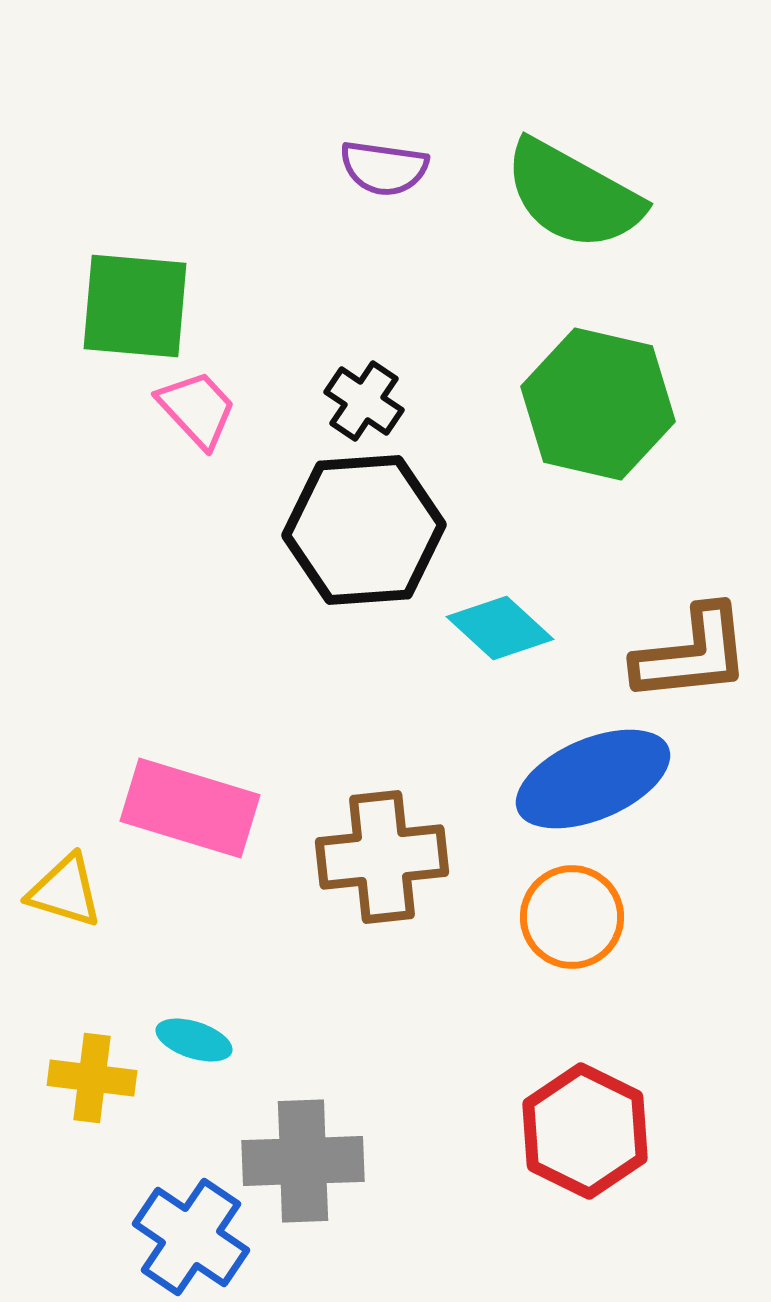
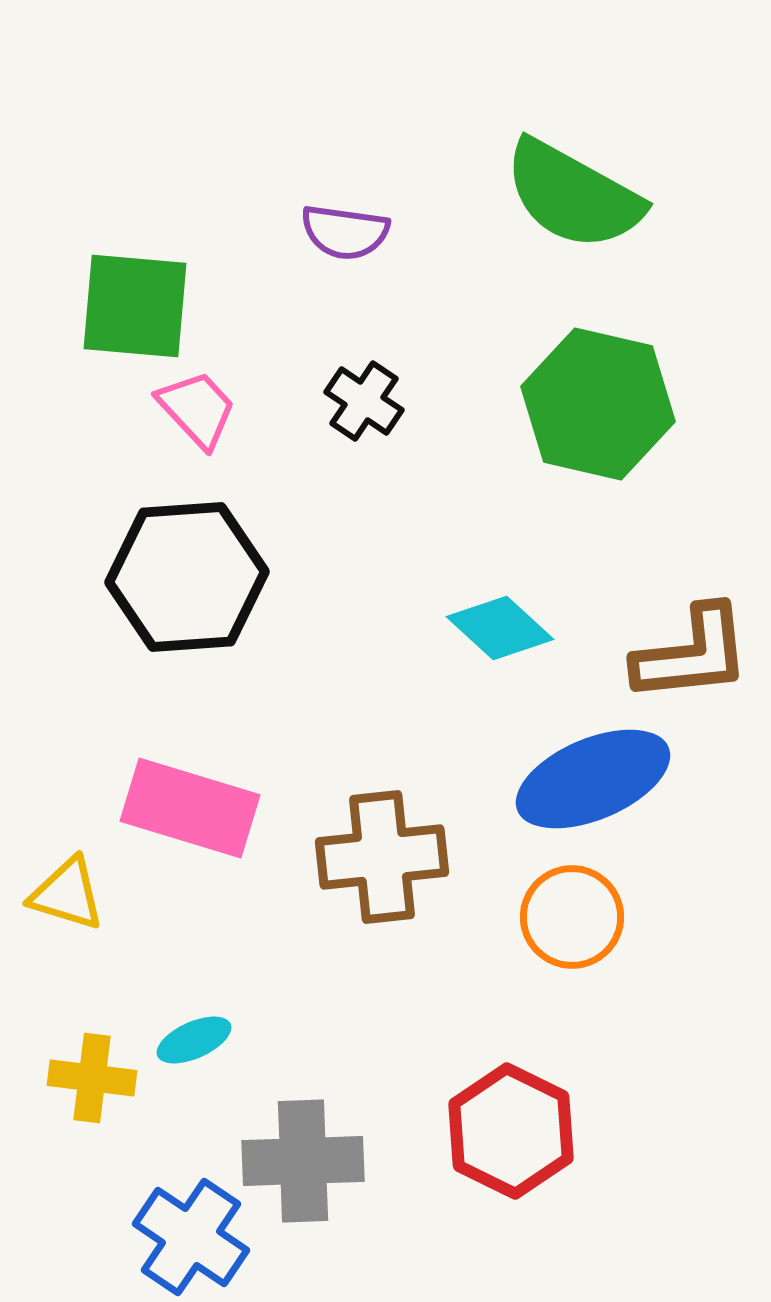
purple semicircle: moved 39 px left, 64 px down
black hexagon: moved 177 px left, 47 px down
yellow triangle: moved 2 px right, 3 px down
cyan ellipse: rotated 42 degrees counterclockwise
red hexagon: moved 74 px left
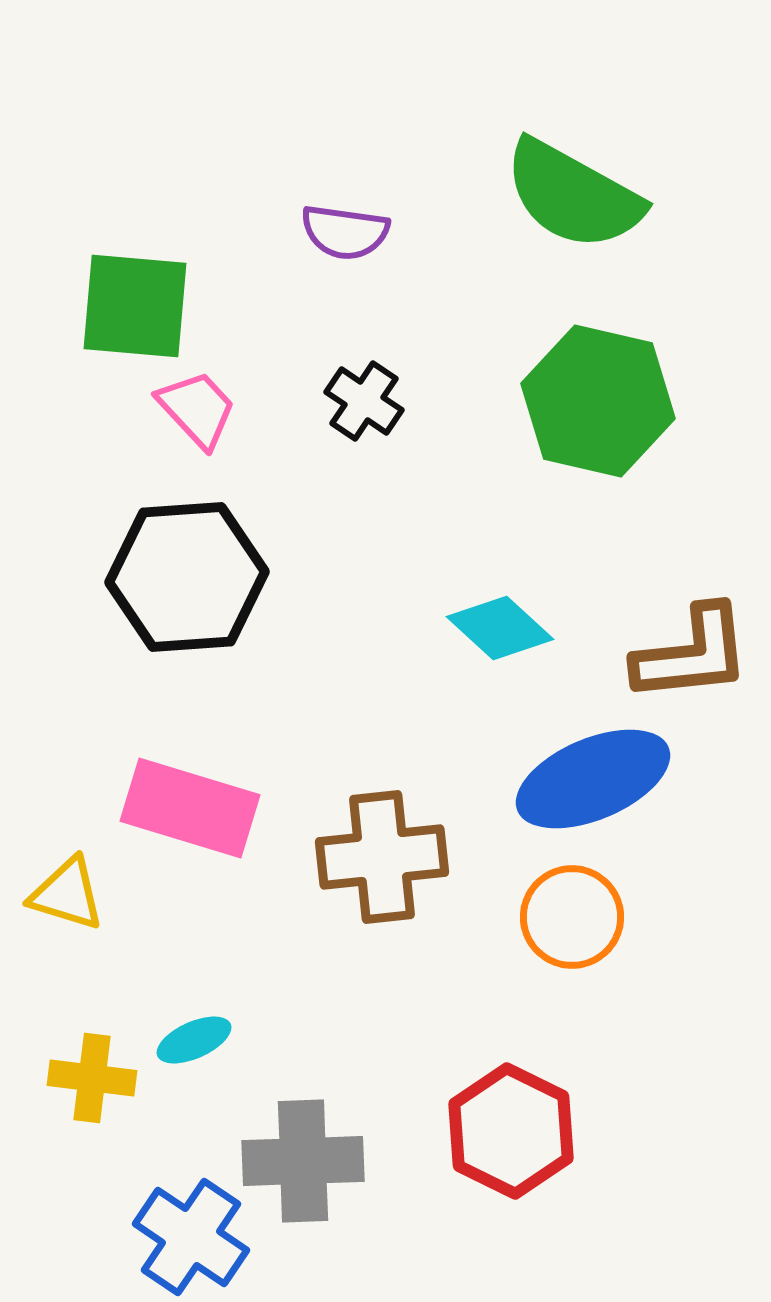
green hexagon: moved 3 px up
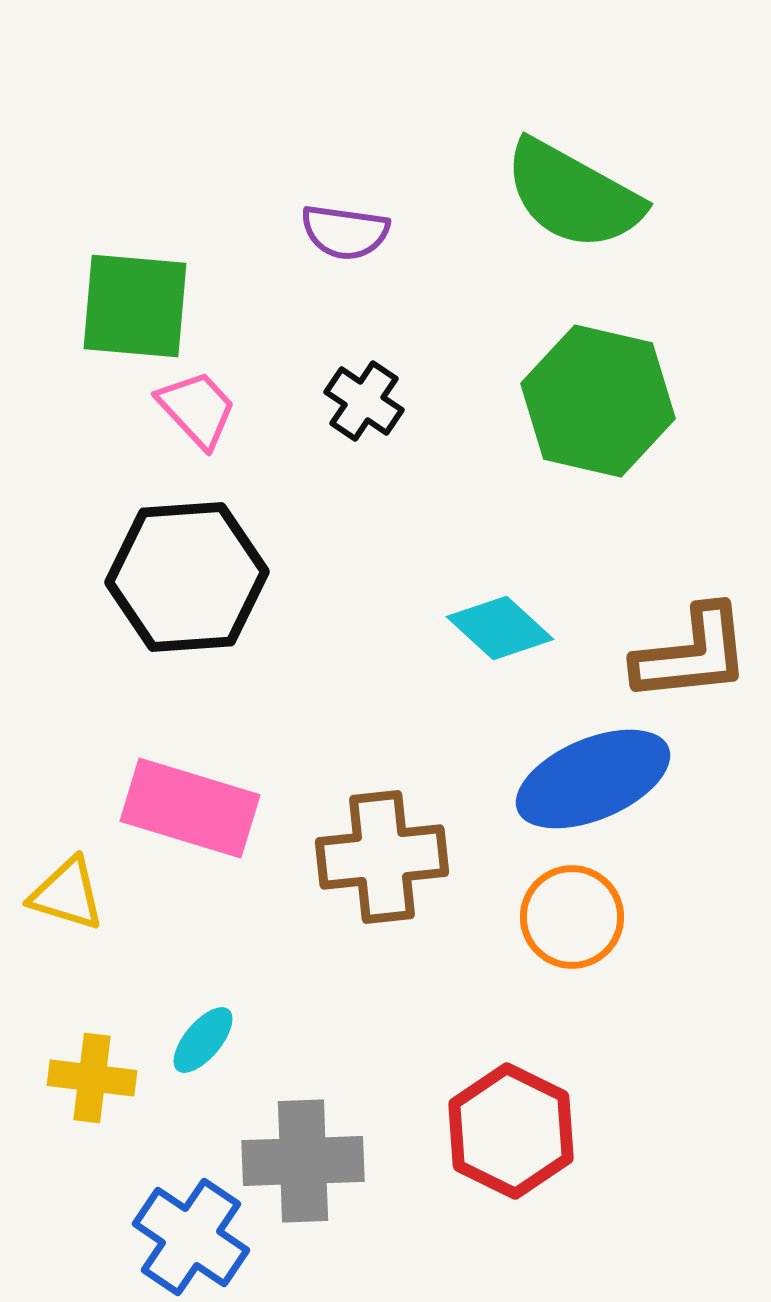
cyan ellipse: moved 9 px right; rotated 26 degrees counterclockwise
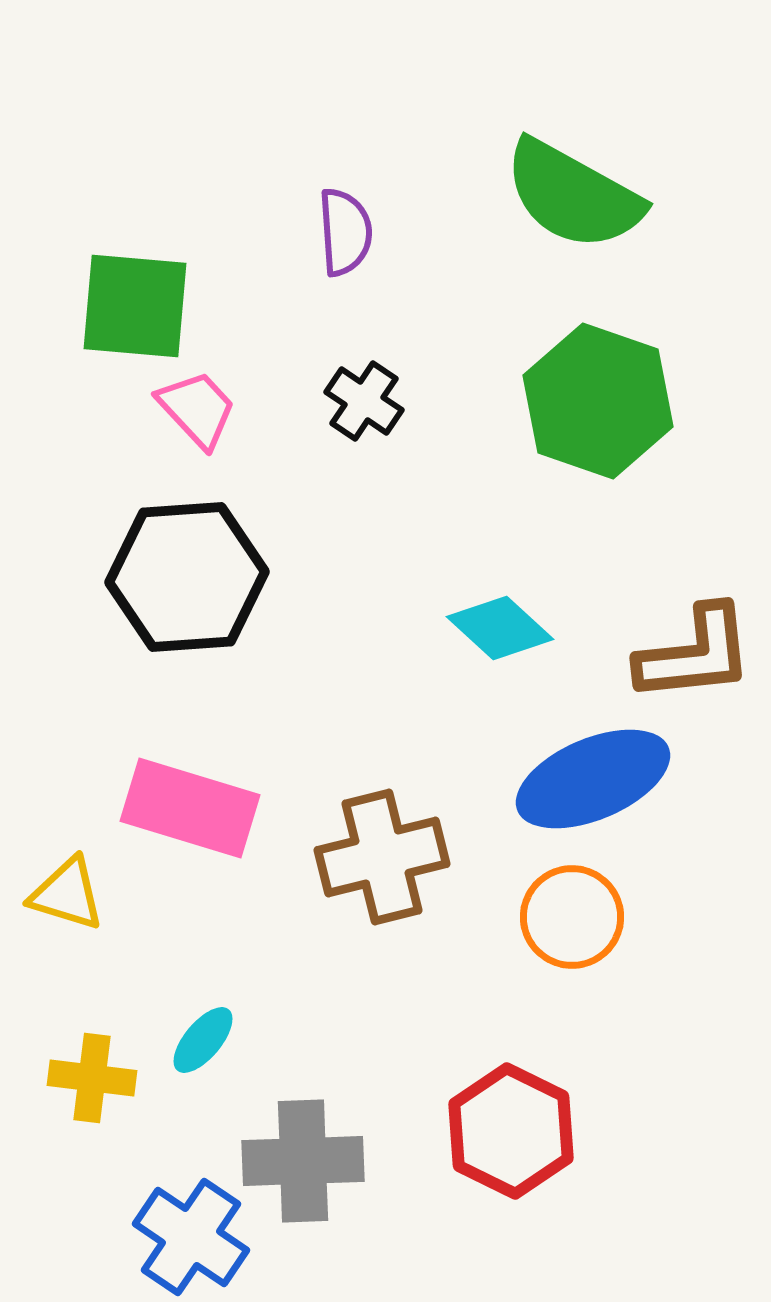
purple semicircle: rotated 102 degrees counterclockwise
green hexagon: rotated 6 degrees clockwise
brown L-shape: moved 3 px right
brown cross: rotated 8 degrees counterclockwise
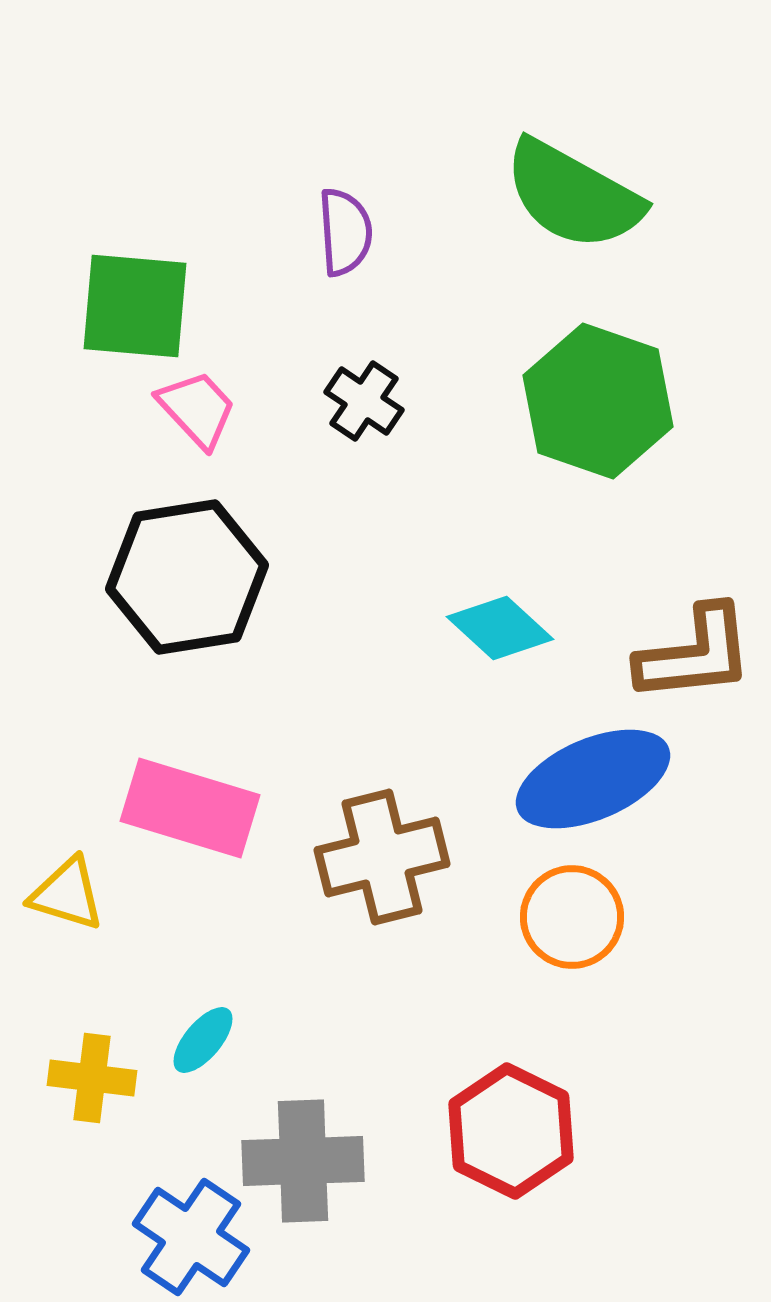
black hexagon: rotated 5 degrees counterclockwise
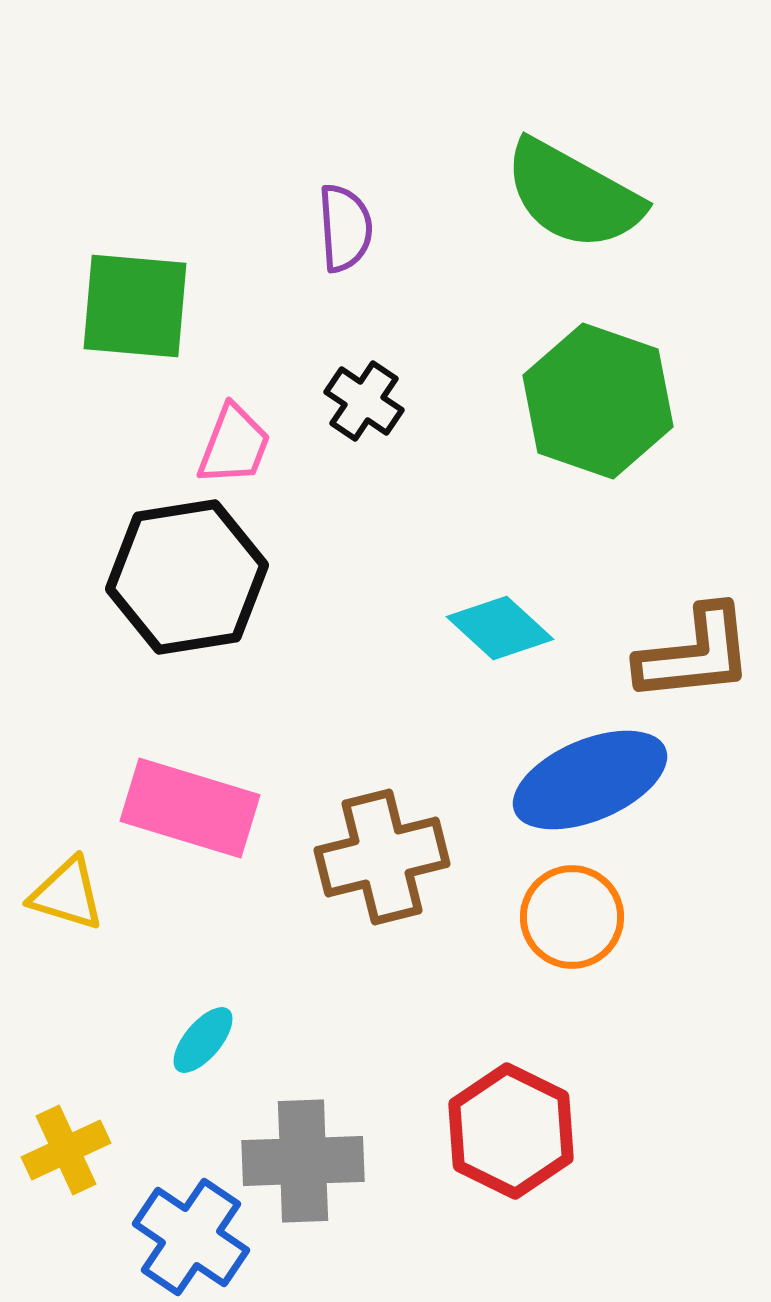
purple semicircle: moved 4 px up
pink trapezoid: moved 37 px right, 36 px down; rotated 64 degrees clockwise
blue ellipse: moved 3 px left, 1 px down
yellow cross: moved 26 px left, 72 px down; rotated 32 degrees counterclockwise
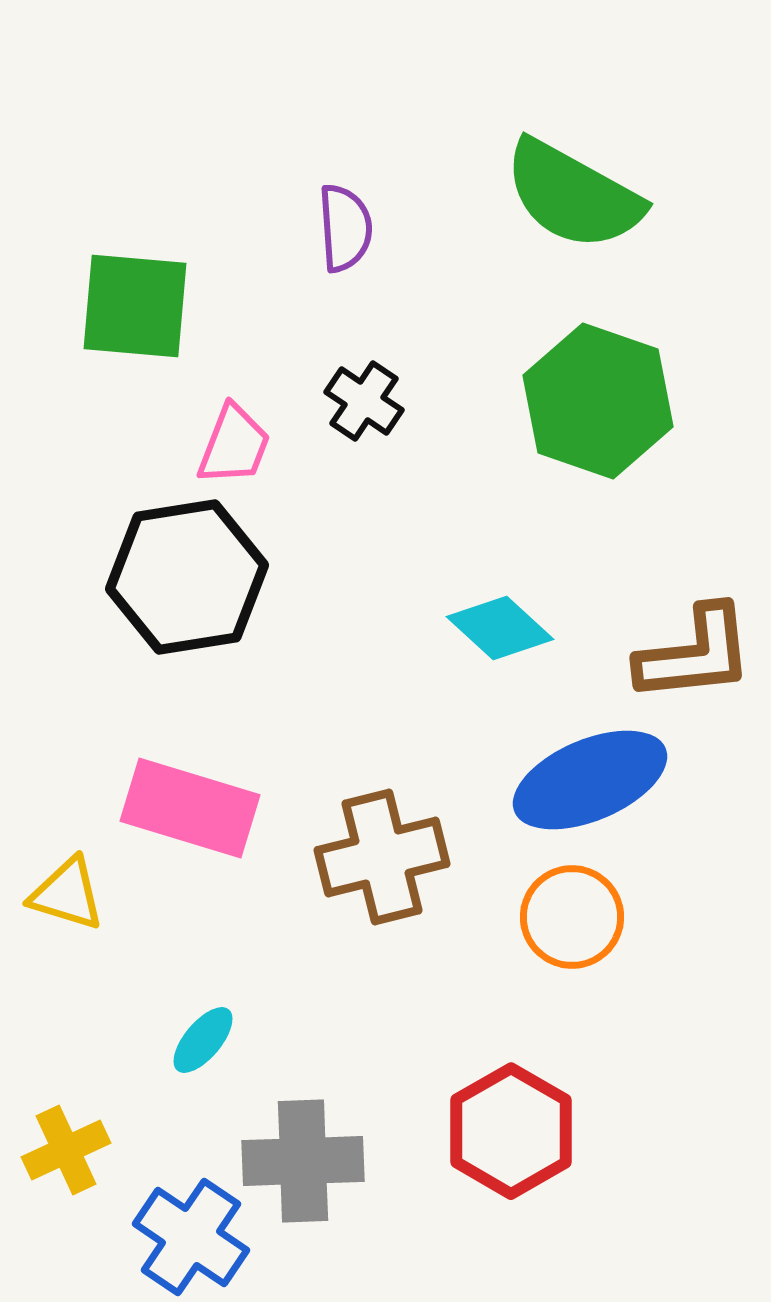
red hexagon: rotated 4 degrees clockwise
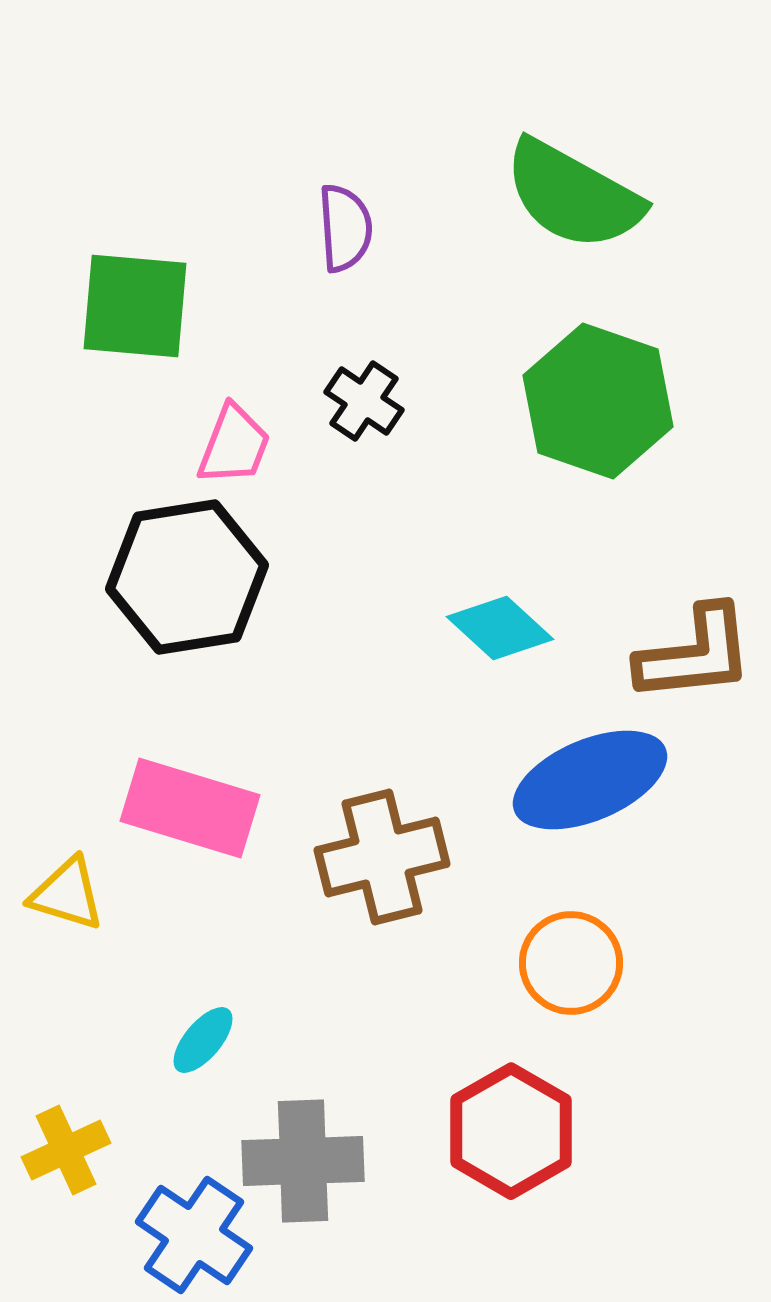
orange circle: moved 1 px left, 46 px down
blue cross: moved 3 px right, 2 px up
